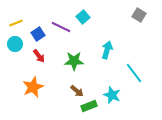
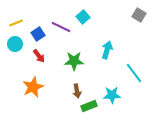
brown arrow: rotated 40 degrees clockwise
cyan star: rotated 24 degrees counterclockwise
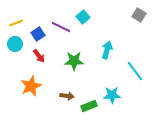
cyan line: moved 1 px right, 2 px up
orange star: moved 2 px left, 1 px up
brown arrow: moved 10 px left, 5 px down; rotated 72 degrees counterclockwise
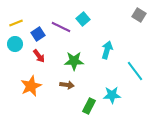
cyan square: moved 2 px down
brown arrow: moved 11 px up
green rectangle: rotated 42 degrees counterclockwise
